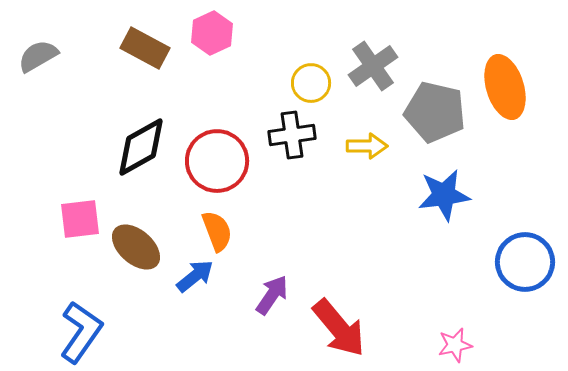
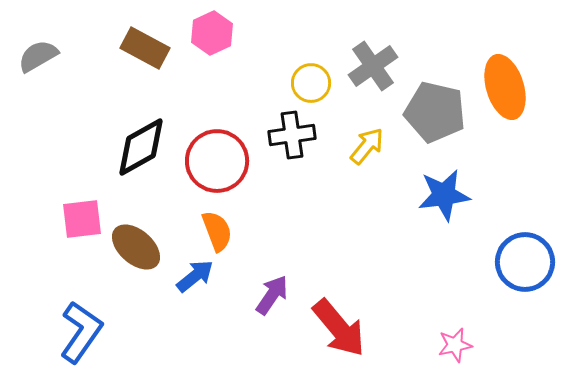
yellow arrow: rotated 51 degrees counterclockwise
pink square: moved 2 px right
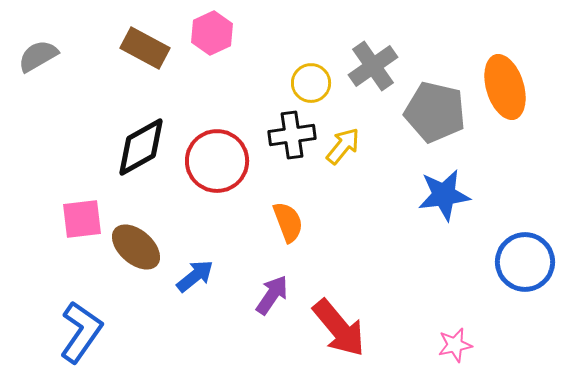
yellow arrow: moved 24 px left
orange semicircle: moved 71 px right, 9 px up
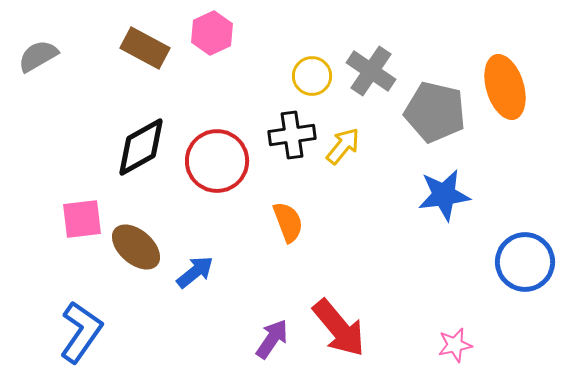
gray cross: moved 2 px left, 5 px down; rotated 21 degrees counterclockwise
yellow circle: moved 1 px right, 7 px up
blue arrow: moved 4 px up
purple arrow: moved 44 px down
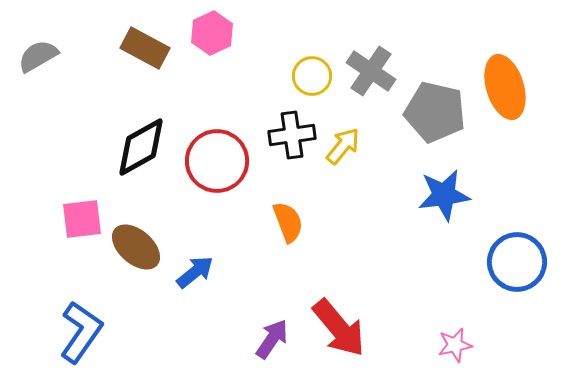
blue circle: moved 8 px left
